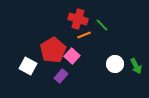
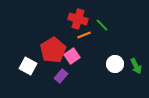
pink square: rotated 14 degrees clockwise
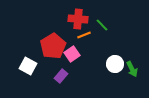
red cross: rotated 12 degrees counterclockwise
red pentagon: moved 4 px up
pink square: moved 2 px up
green arrow: moved 4 px left, 3 px down
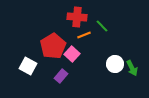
red cross: moved 1 px left, 2 px up
green line: moved 1 px down
pink square: rotated 14 degrees counterclockwise
green arrow: moved 1 px up
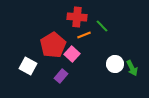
red pentagon: moved 1 px up
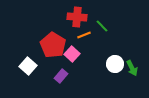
red pentagon: rotated 10 degrees counterclockwise
white square: rotated 12 degrees clockwise
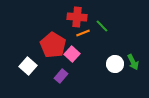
orange line: moved 1 px left, 2 px up
green arrow: moved 1 px right, 6 px up
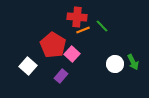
orange line: moved 3 px up
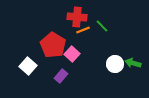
green arrow: moved 1 px down; rotated 133 degrees clockwise
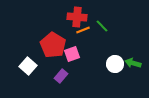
pink square: rotated 28 degrees clockwise
